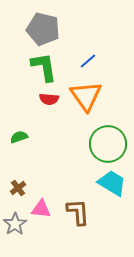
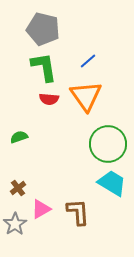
pink triangle: rotated 35 degrees counterclockwise
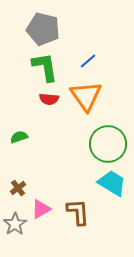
green L-shape: moved 1 px right
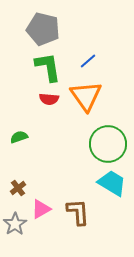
green L-shape: moved 3 px right
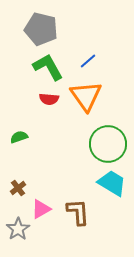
gray pentagon: moved 2 px left
green L-shape: rotated 20 degrees counterclockwise
gray star: moved 3 px right, 5 px down
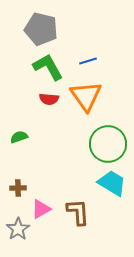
blue line: rotated 24 degrees clockwise
brown cross: rotated 35 degrees clockwise
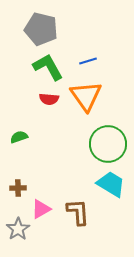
cyan trapezoid: moved 1 px left, 1 px down
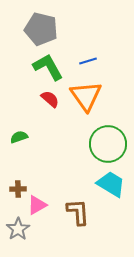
red semicircle: moved 1 px right; rotated 144 degrees counterclockwise
brown cross: moved 1 px down
pink triangle: moved 4 px left, 4 px up
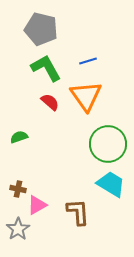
green L-shape: moved 2 px left, 1 px down
red semicircle: moved 3 px down
brown cross: rotated 14 degrees clockwise
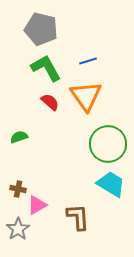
brown L-shape: moved 5 px down
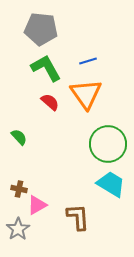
gray pentagon: rotated 8 degrees counterclockwise
orange triangle: moved 2 px up
green semicircle: rotated 66 degrees clockwise
brown cross: moved 1 px right
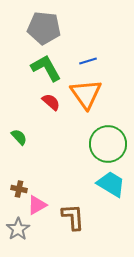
gray pentagon: moved 3 px right, 1 px up
red semicircle: moved 1 px right
brown L-shape: moved 5 px left
